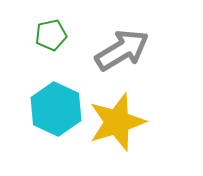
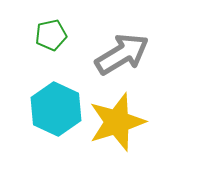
gray arrow: moved 4 px down
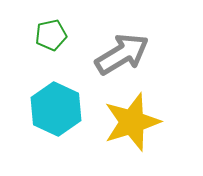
yellow star: moved 15 px right
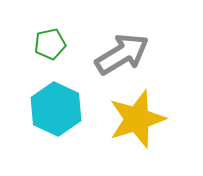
green pentagon: moved 1 px left, 9 px down
yellow star: moved 5 px right, 3 px up
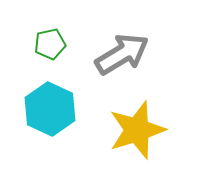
cyan hexagon: moved 6 px left
yellow star: moved 11 px down
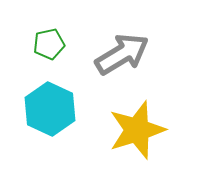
green pentagon: moved 1 px left
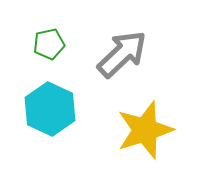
gray arrow: rotated 12 degrees counterclockwise
yellow star: moved 8 px right
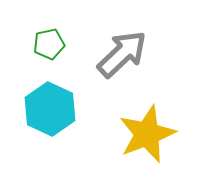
yellow star: moved 2 px right, 4 px down; rotated 4 degrees counterclockwise
